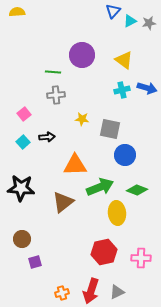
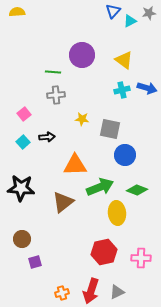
gray star: moved 10 px up
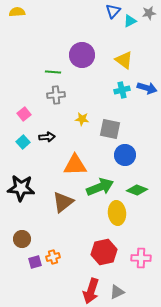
orange cross: moved 9 px left, 36 px up
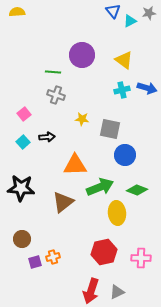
blue triangle: rotated 21 degrees counterclockwise
gray cross: rotated 24 degrees clockwise
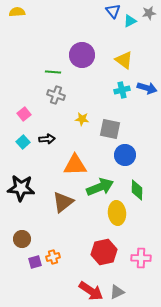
black arrow: moved 2 px down
green diamond: rotated 70 degrees clockwise
red arrow: rotated 75 degrees counterclockwise
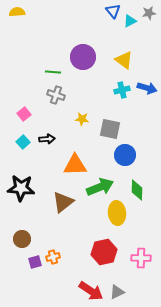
purple circle: moved 1 px right, 2 px down
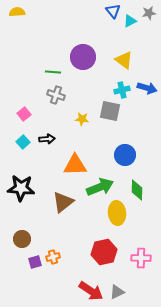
gray square: moved 18 px up
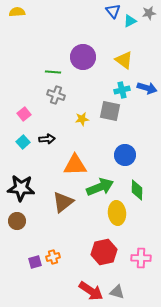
yellow star: rotated 16 degrees counterclockwise
brown circle: moved 5 px left, 18 px up
gray triangle: rotated 42 degrees clockwise
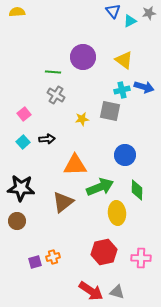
blue arrow: moved 3 px left, 1 px up
gray cross: rotated 12 degrees clockwise
